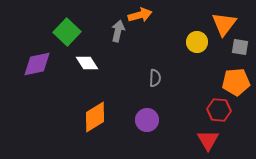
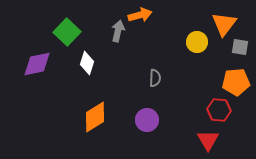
white diamond: rotated 50 degrees clockwise
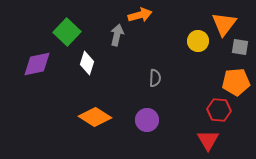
gray arrow: moved 1 px left, 4 px down
yellow circle: moved 1 px right, 1 px up
orange diamond: rotated 64 degrees clockwise
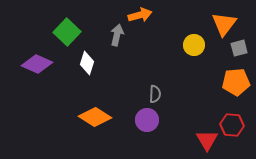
yellow circle: moved 4 px left, 4 px down
gray square: moved 1 px left, 1 px down; rotated 24 degrees counterclockwise
purple diamond: rotated 36 degrees clockwise
gray semicircle: moved 16 px down
red hexagon: moved 13 px right, 15 px down
red triangle: moved 1 px left
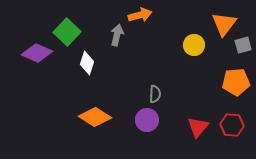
gray square: moved 4 px right, 3 px up
purple diamond: moved 11 px up
red triangle: moved 9 px left, 13 px up; rotated 10 degrees clockwise
